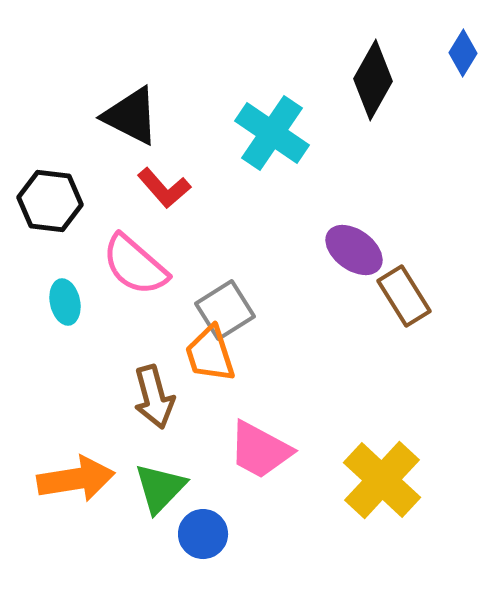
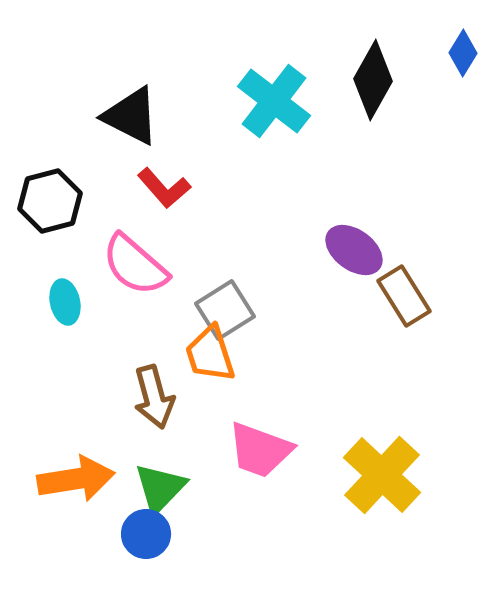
cyan cross: moved 2 px right, 32 px up; rotated 4 degrees clockwise
black hexagon: rotated 22 degrees counterclockwise
pink trapezoid: rotated 8 degrees counterclockwise
yellow cross: moved 5 px up
blue circle: moved 57 px left
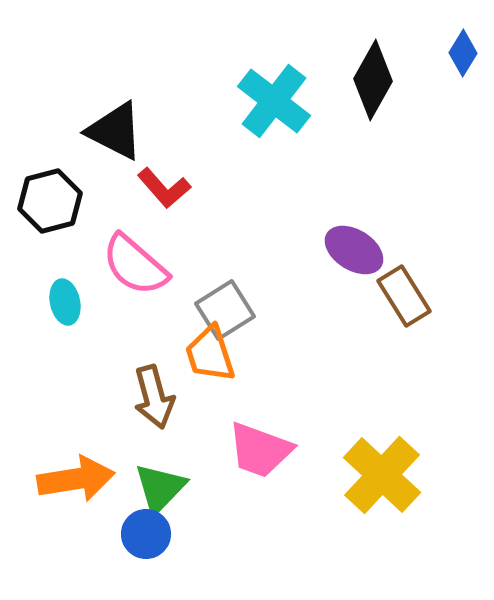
black triangle: moved 16 px left, 15 px down
purple ellipse: rotated 4 degrees counterclockwise
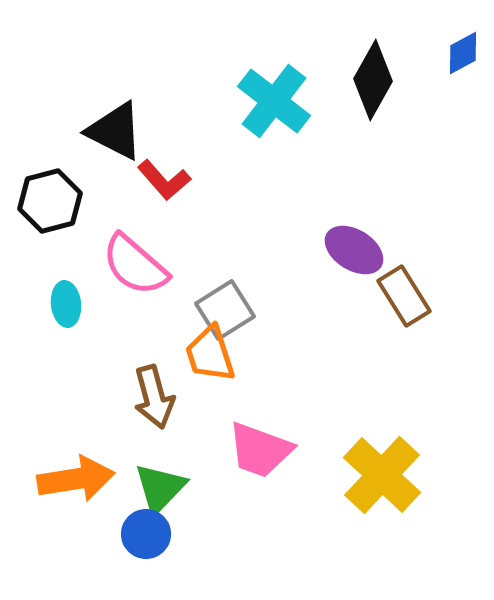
blue diamond: rotated 30 degrees clockwise
red L-shape: moved 8 px up
cyan ellipse: moved 1 px right, 2 px down; rotated 6 degrees clockwise
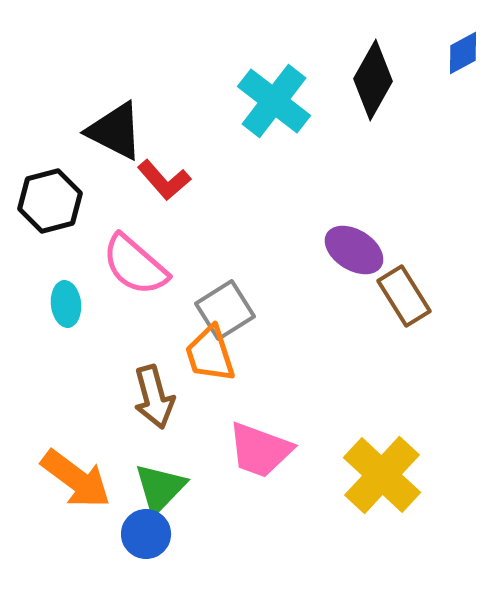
orange arrow: rotated 46 degrees clockwise
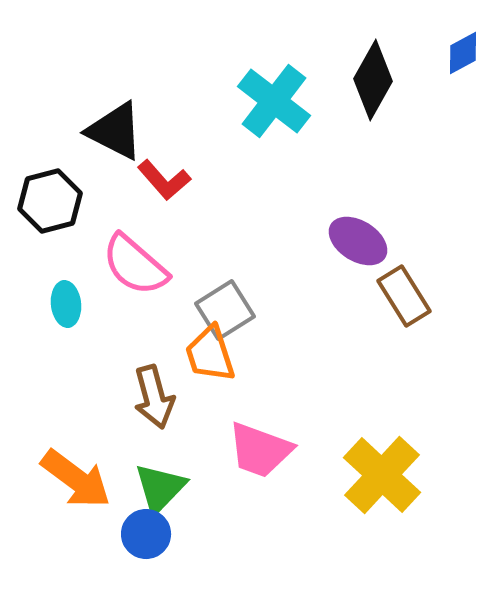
purple ellipse: moved 4 px right, 9 px up
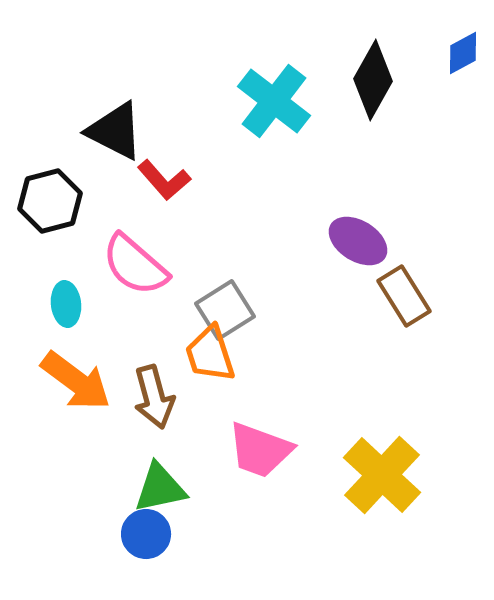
orange arrow: moved 98 px up
green triangle: rotated 34 degrees clockwise
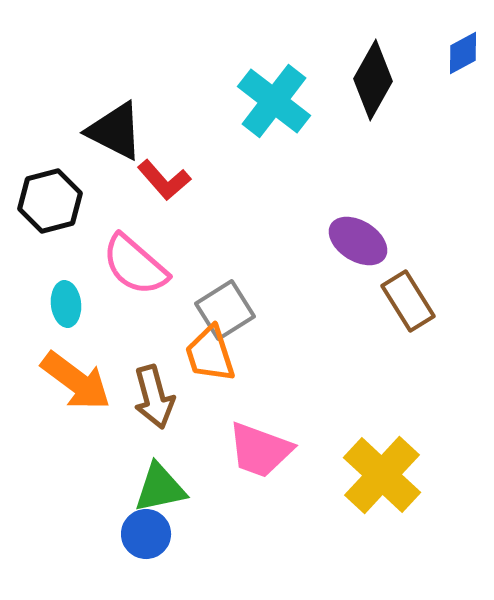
brown rectangle: moved 4 px right, 5 px down
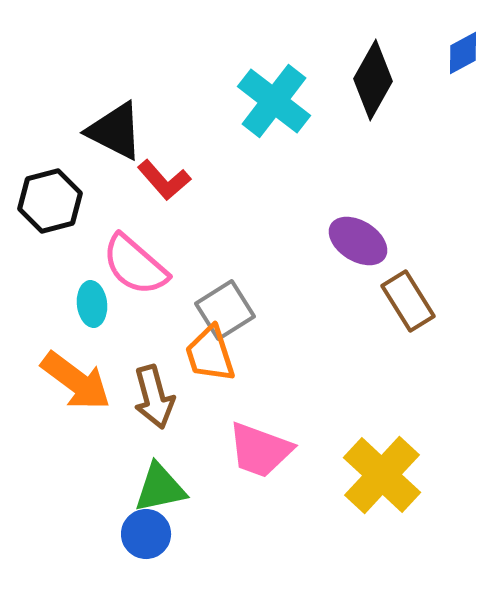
cyan ellipse: moved 26 px right
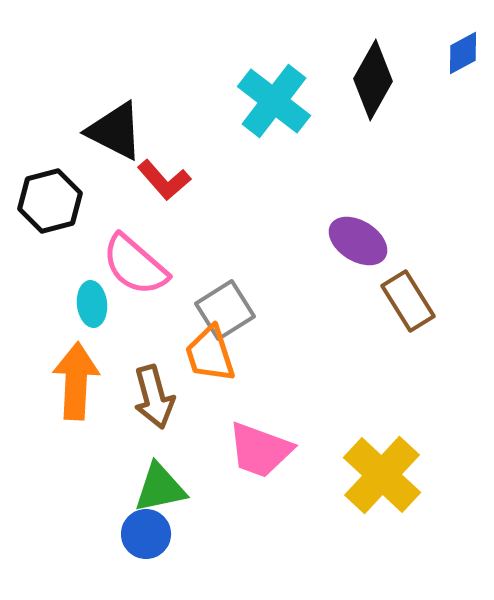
orange arrow: rotated 124 degrees counterclockwise
